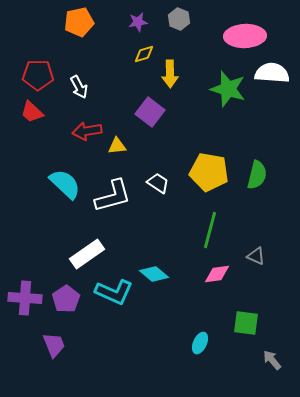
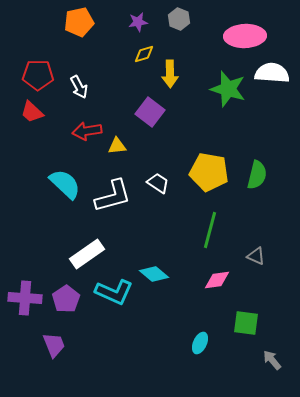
pink diamond: moved 6 px down
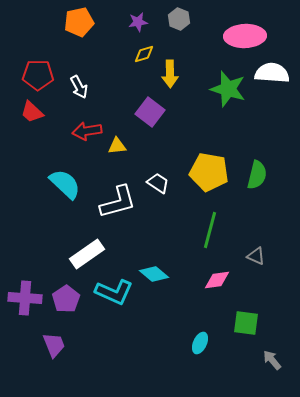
white L-shape: moved 5 px right, 6 px down
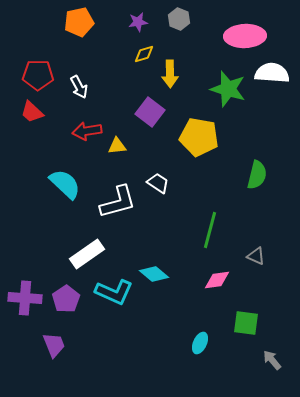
yellow pentagon: moved 10 px left, 35 px up
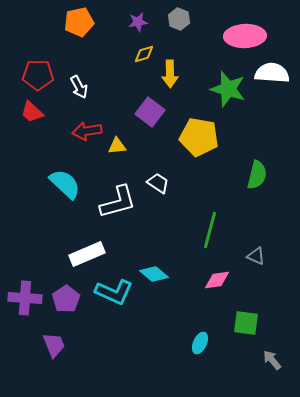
white rectangle: rotated 12 degrees clockwise
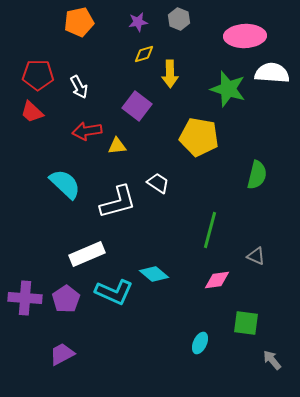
purple square: moved 13 px left, 6 px up
purple trapezoid: moved 8 px right, 9 px down; rotated 96 degrees counterclockwise
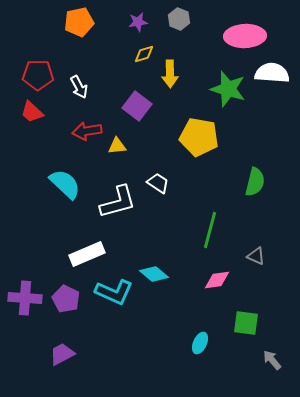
green semicircle: moved 2 px left, 7 px down
purple pentagon: rotated 12 degrees counterclockwise
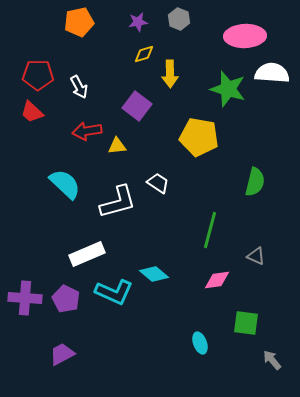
cyan ellipse: rotated 45 degrees counterclockwise
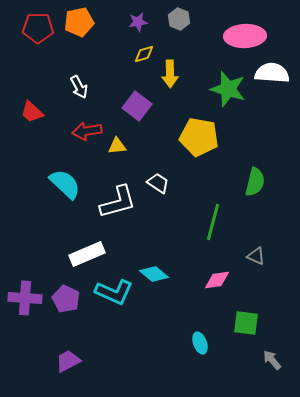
red pentagon: moved 47 px up
green line: moved 3 px right, 8 px up
purple trapezoid: moved 6 px right, 7 px down
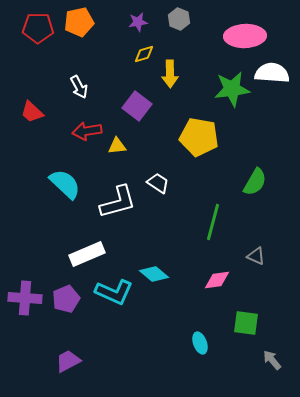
green star: moved 4 px right; rotated 24 degrees counterclockwise
green semicircle: rotated 16 degrees clockwise
purple pentagon: rotated 24 degrees clockwise
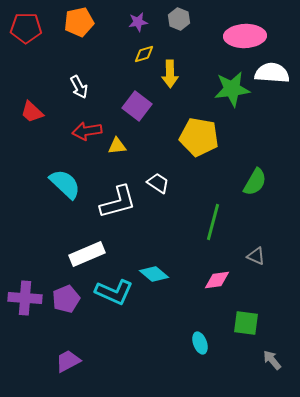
red pentagon: moved 12 px left
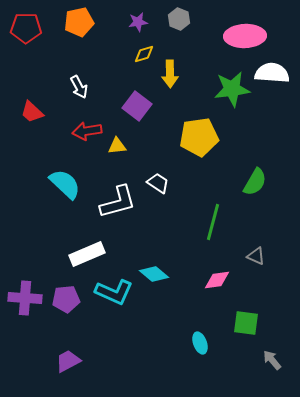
yellow pentagon: rotated 18 degrees counterclockwise
purple pentagon: rotated 16 degrees clockwise
